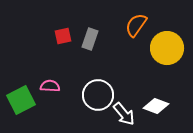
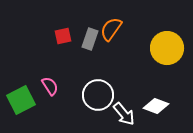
orange semicircle: moved 25 px left, 4 px down
pink semicircle: rotated 54 degrees clockwise
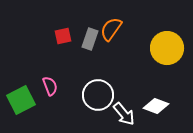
pink semicircle: rotated 12 degrees clockwise
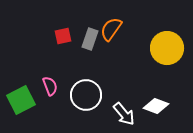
white circle: moved 12 px left
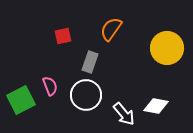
gray rectangle: moved 23 px down
white diamond: rotated 10 degrees counterclockwise
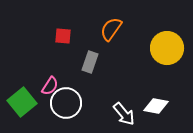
red square: rotated 18 degrees clockwise
pink semicircle: rotated 54 degrees clockwise
white circle: moved 20 px left, 8 px down
green square: moved 1 px right, 2 px down; rotated 12 degrees counterclockwise
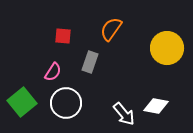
pink semicircle: moved 3 px right, 14 px up
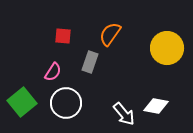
orange semicircle: moved 1 px left, 5 px down
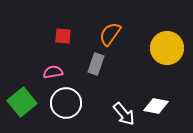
gray rectangle: moved 6 px right, 2 px down
pink semicircle: rotated 132 degrees counterclockwise
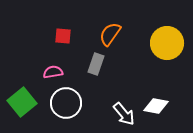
yellow circle: moved 5 px up
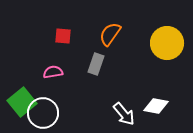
white circle: moved 23 px left, 10 px down
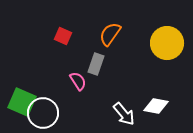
red square: rotated 18 degrees clockwise
pink semicircle: moved 25 px right, 9 px down; rotated 66 degrees clockwise
green square: rotated 28 degrees counterclockwise
